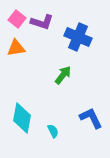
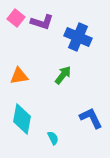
pink square: moved 1 px left, 1 px up
orange triangle: moved 3 px right, 28 px down
cyan diamond: moved 1 px down
cyan semicircle: moved 7 px down
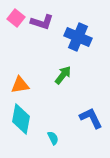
orange triangle: moved 1 px right, 9 px down
cyan diamond: moved 1 px left
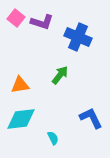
green arrow: moved 3 px left
cyan diamond: rotated 72 degrees clockwise
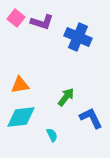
green arrow: moved 6 px right, 22 px down
cyan diamond: moved 2 px up
cyan semicircle: moved 1 px left, 3 px up
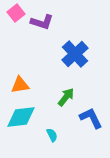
pink square: moved 5 px up; rotated 12 degrees clockwise
blue cross: moved 3 px left, 17 px down; rotated 24 degrees clockwise
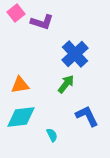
green arrow: moved 13 px up
blue L-shape: moved 4 px left, 2 px up
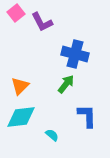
purple L-shape: rotated 45 degrees clockwise
blue cross: rotated 32 degrees counterclockwise
orange triangle: moved 1 px down; rotated 36 degrees counterclockwise
blue L-shape: rotated 25 degrees clockwise
cyan semicircle: rotated 24 degrees counterclockwise
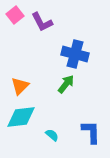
pink square: moved 1 px left, 2 px down
blue L-shape: moved 4 px right, 16 px down
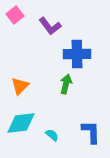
purple L-shape: moved 8 px right, 4 px down; rotated 10 degrees counterclockwise
blue cross: moved 2 px right; rotated 16 degrees counterclockwise
green arrow: rotated 24 degrees counterclockwise
cyan diamond: moved 6 px down
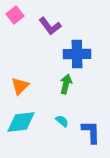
cyan diamond: moved 1 px up
cyan semicircle: moved 10 px right, 14 px up
